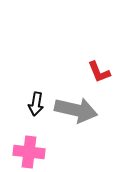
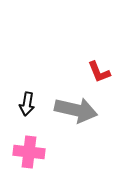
black arrow: moved 9 px left
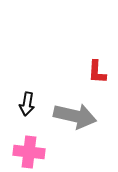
red L-shape: moved 2 px left; rotated 25 degrees clockwise
gray arrow: moved 1 px left, 6 px down
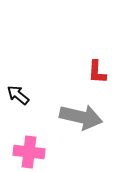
black arrow: moved 9 px left, 9 px up; rotated 120 degrees clockwise
gray arrow: moved 6 px right, 1 px down
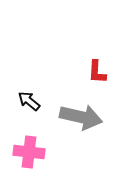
black arrow: moved 11 px right, 6 px down
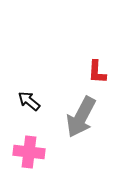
gray arrow: rotated 105 degrees clockwise
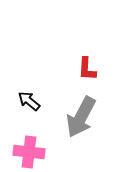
red L-shape: moved 10 px left, 3 px up
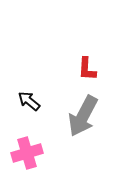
gray arrow: moved 2 px right, 1 px up
pink cross: moved 2 px left, 1 px down; rotated 24 degrees counterclockwise
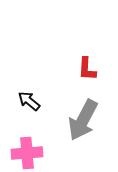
gray arrow: moved 4 px down
pink cross: rotated 12 degrees clockwise
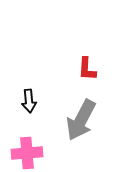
black arrow: rotated 135 degrees counterclockwise
gray arrow: moved 2 px left
